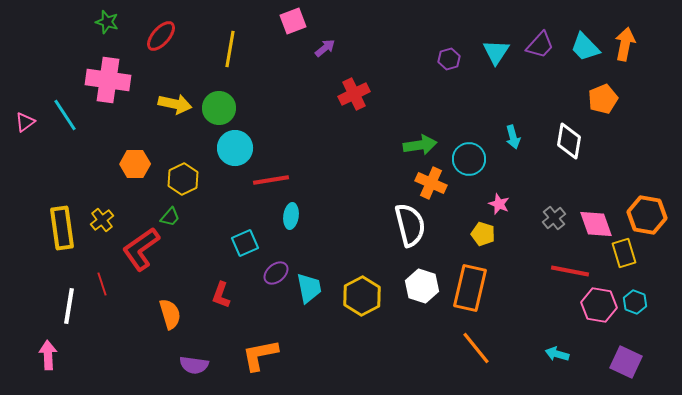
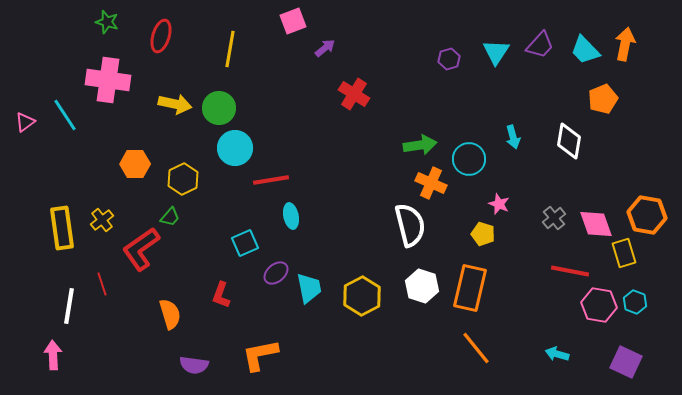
red ellipse at (161, 36): rotated 24 degrees counterclockwise
cyan trapezoid at (585, 47): moved 3 px down
red cross at (354, 94): rotated 32 degrees counterclockwise
cyan ellipse at (291, 216): rotated 20 degrees counterclockwise
pink arrow at (48, 355): moved 5 px right
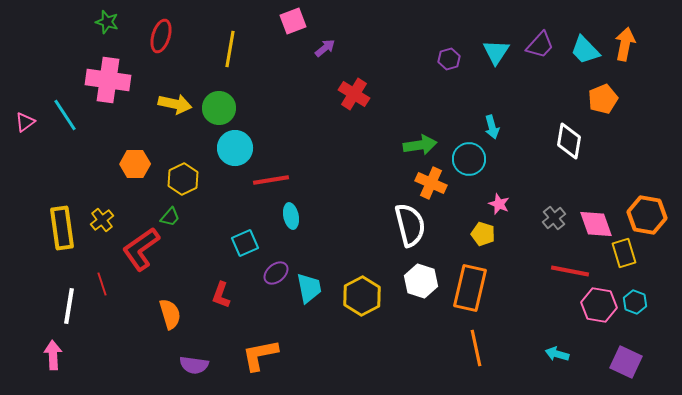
cyan arrow at (513, 137): moved 21 px left, 10 px up
white hexagon at (422, 286): moved 1 px left, 5 px up
orange line at (476, 348): rotated 27 degrees clockwise
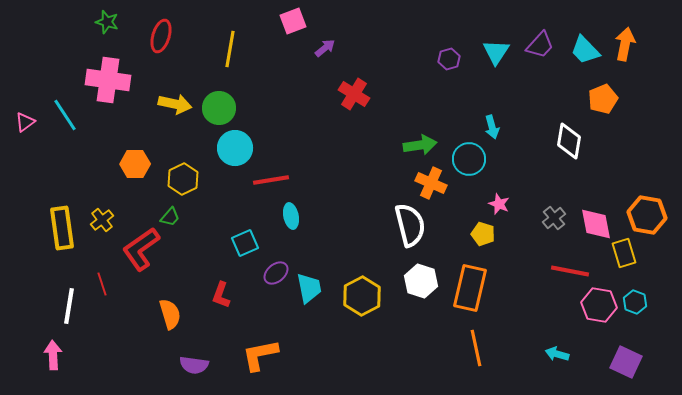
pink diamond at (596, 224): rotated 9 degrees clockwise
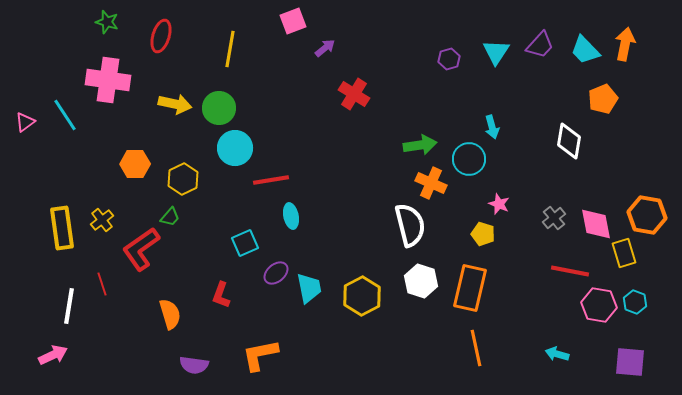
pink arrow at (53, 355): rotated 68 degrees clockwise
purple square at (626, 362): moved 4 px right; rotated 20 degrees counterclockwise
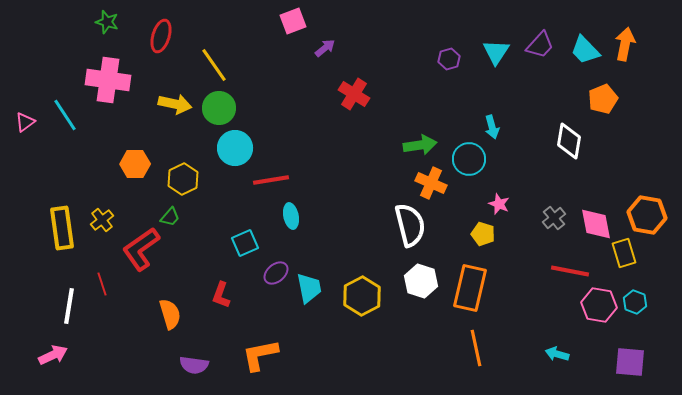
yellow line at (230, 49): moved 16 px left, 16 px down; rotated 45 degrees counterclockwise
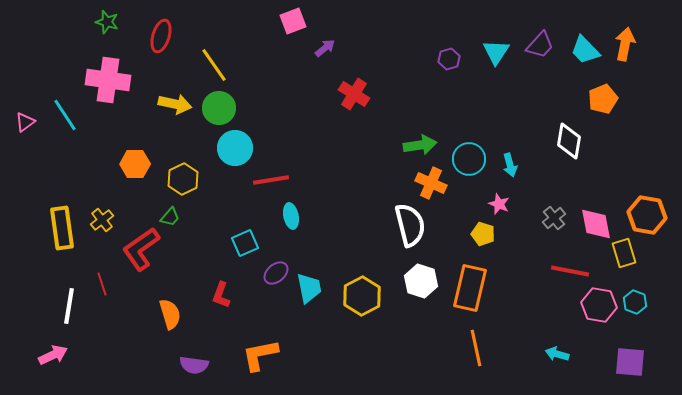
cyan arrow at (492, 127): moved 18 px right, 38 px down
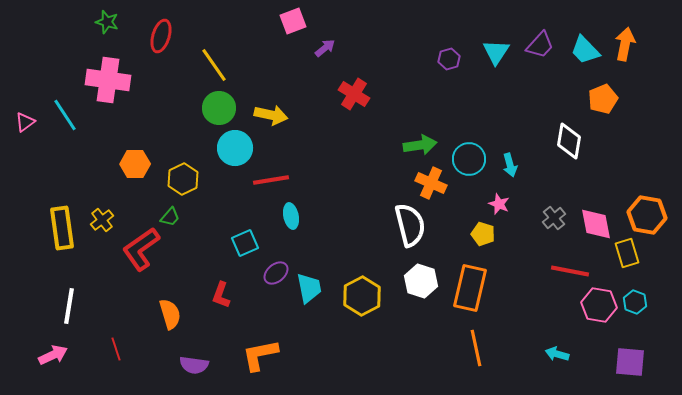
yellow arrow at (175, 104): moved 96 px right, 11 px down
yellow rectangle at (624, 253): moved 3 px right
red line at (102, 284): moved 14 px right, 65 px down
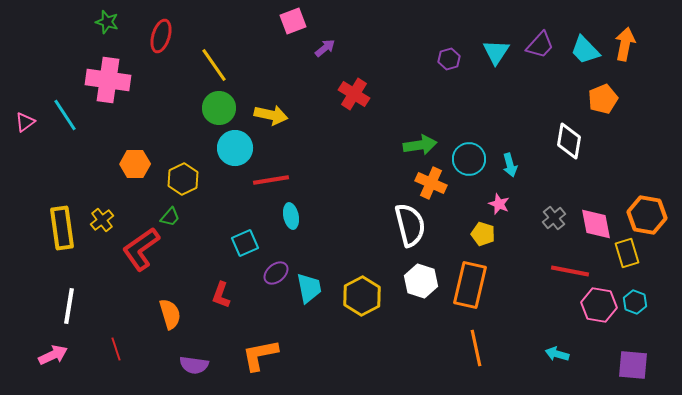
orange rectangle at (470, 288): moved 3 px up
purple square at (630, 362): moved 3 px right, 3 px down
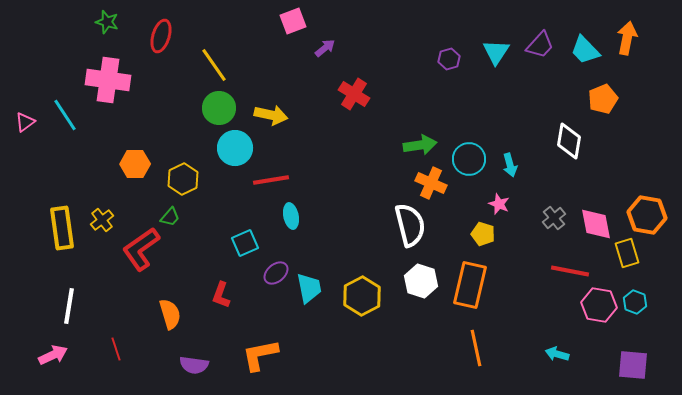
orange arrow at (625, 44): moved 2 px right, 6 px up
